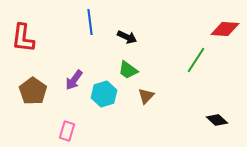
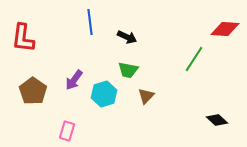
green line: moved 2 px left, 1 px up
green trapezoid: rotated 25 degrees counterclockwise
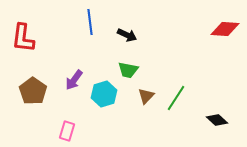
black arrow: moved 2 px up
green line: moved 18 px left, 39 px down
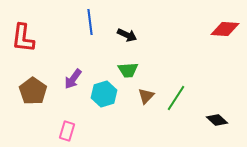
green trapezoid: rotated 15 degrees counterclockwise
purple arrow: moved 1 px left, 1 px up
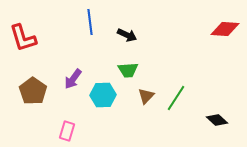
red L-shape: rotated 24 degrees counterclockwise
cyan hexagon: moved 1 px left, 1 px down; rotated 15 degrees clockwise
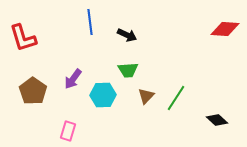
pink rectangle: moved 1 px right
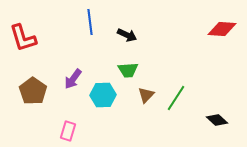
red diamond: moved 3 px left
brown triangle: moved 1 px up
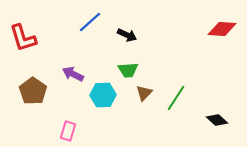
blue line: rotated 55 degrees clockwise
purple arrow: moved 5 px up; rotated 80 degrees clockwise
brown triangle: moved 2 px left, 2 px up
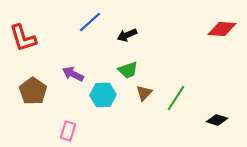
black arrow: rotated 132 degrees clockwise
green trapezoid: rotated 15 degrees counterclockwise
black diamond: rotated 25 degrees counterclockwise
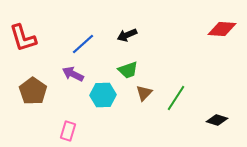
blue line: moved 7 px left, 22 px down
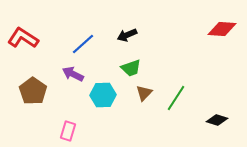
red L-shape: rotated 140 degrees clockwise
green trapezoid: moved 3 px right, 2 px up
